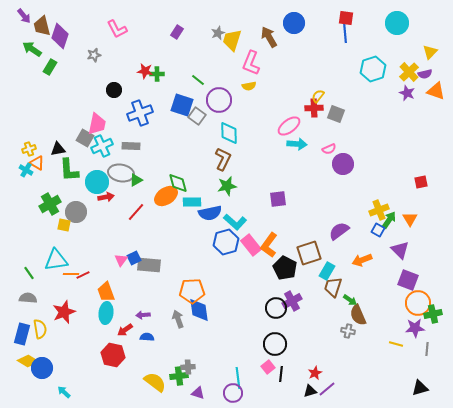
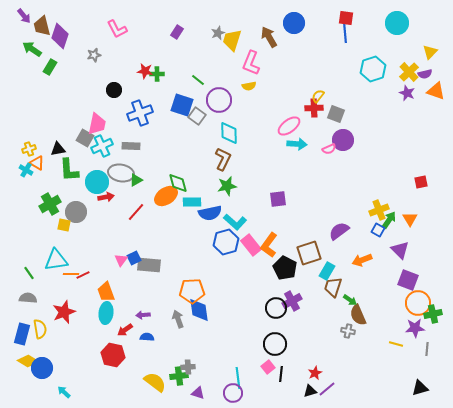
purple circle at (343, 164): moved 24 px up
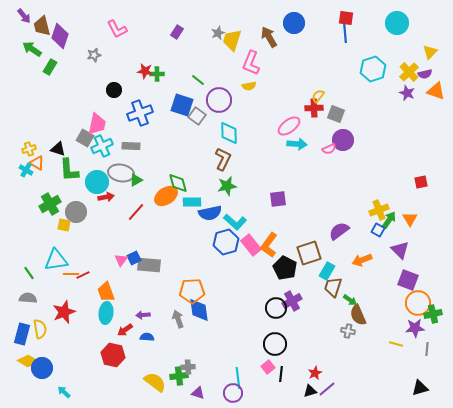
black triangle at (58, 149): rotated 28 degrees clockwise
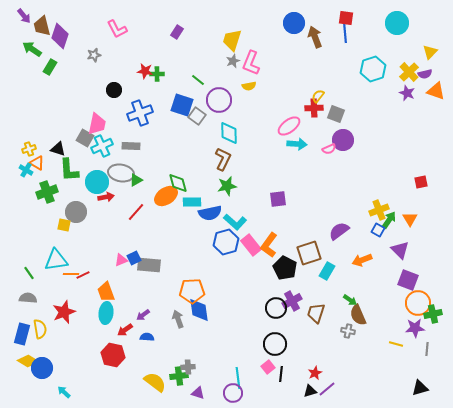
gray star at (218, 33): moved 15 px right, 28 px down
brown arrow at (269, 37): moved 46 px right; rotated 10 degrees clockwise
green cross at (50, 204): moved 3 px left, 12 px up; rotated 10 degrees clockwise
pink triangle at (121, 260): rotated 32 degrees clockwise
brown trapezoid at (333, 287): moved 17 px left, 26 px down
purple arrow at (143, 315): rotated 32 degrees counterclockwise
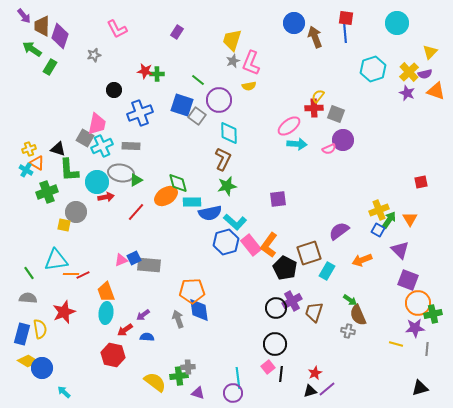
brown trapezoid at (42, 26): rotated 15 degrees clockwise
brown trapezoid at (316, 313): moved 2 px left, 1 px up
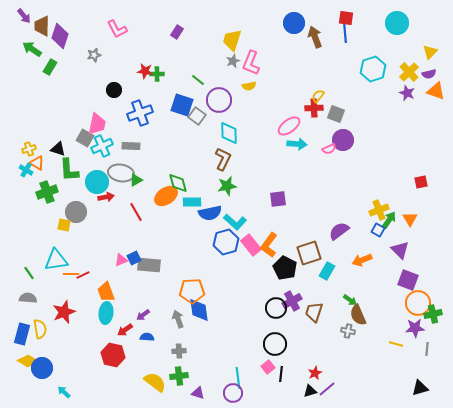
purple semicircle at (425, 74): moved 4 px right
red line at (136, 212): rotated 72 degrees counterclockwise
gray cross at (188, 367): moved 9 px left, 16 px up
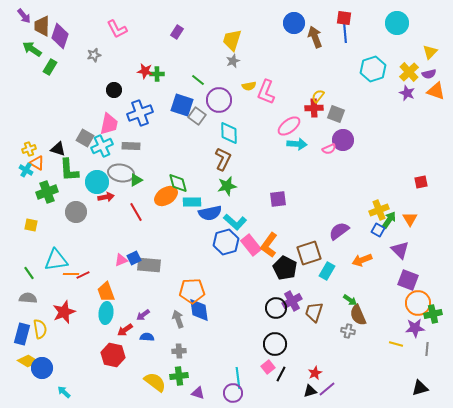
red square at (346, 18): moved 2 px left
pink L-shape at (251, 63): moved 15 px right, 29 px down
pink trapezoid at (97, 124): moved 12 px right
yellow square at (64, 225): moved 33 px left
black line at (281, 374): rotated 21 degrees clockwise
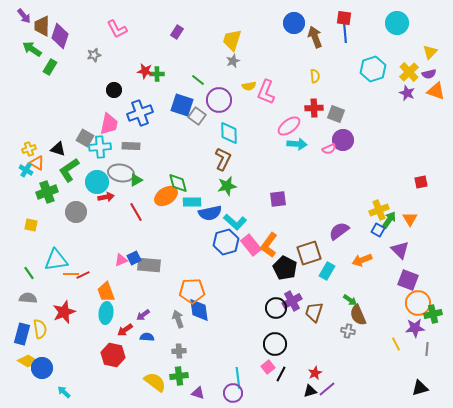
yellow semicircle at (318, 96): moved 3 px left, 20 px up; rotated 136 degrees clockwise
cyan cross at (102, 146): moved 2 px left, 1 px down; rotated 20 degrees clockwise
green L-shape at (69, 170): rotated 60 degrees clockwise
yellow line at (396, 344): rotated 48 degrees clockwise
